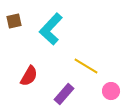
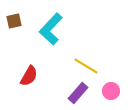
purple rectangle: moved 14 px right, 1 px up
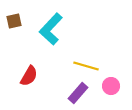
yellow line: rotated 15 degrees counterclockwise
pink circle: moved 5 px up
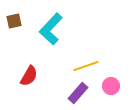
yellow line: rotated 35 degrees counterclockwise
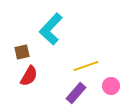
brown square: moved 8 px right, 31 px down
purple rectangle: moved 2 px left
